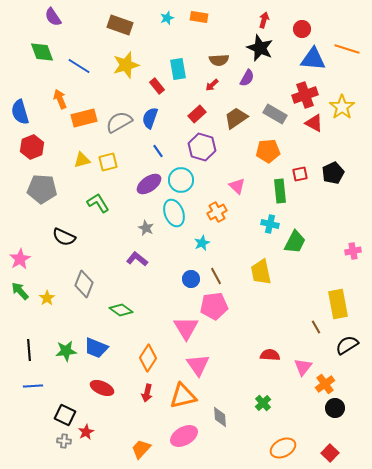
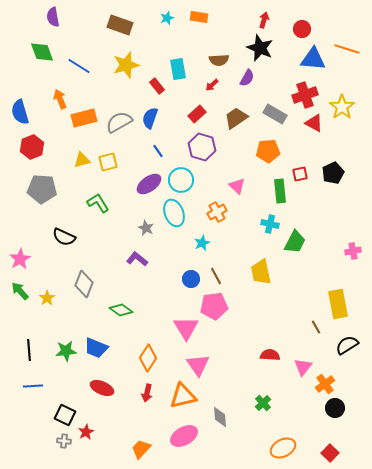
purple semicircle at (53, 17): rotated 24 degrees clockwise
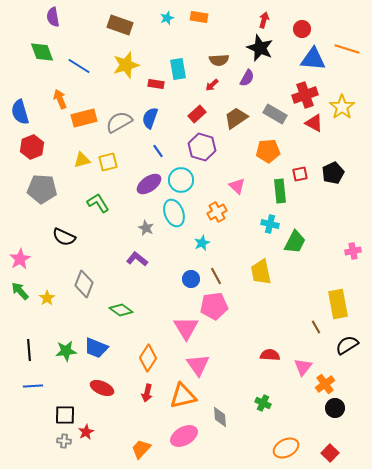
red rectangle at (157, 86): moved 1 px left, 2 px up; rotated 42 degrees counterclockwise
green cross at (263, 403): rotated 21 degrees counterclockwise
black square at (65, 415): rotated 25 degrees counterclockwise
orange ellipse at (283, 448): moved 3 px right
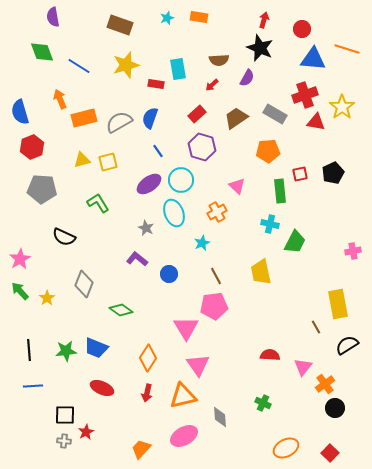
red triangle at (314, 123): moved 2 px right, 1 px up; rotated 18 degrees counterclockwise
blue circle at (191, 279): moved 22 px left, 5 px up
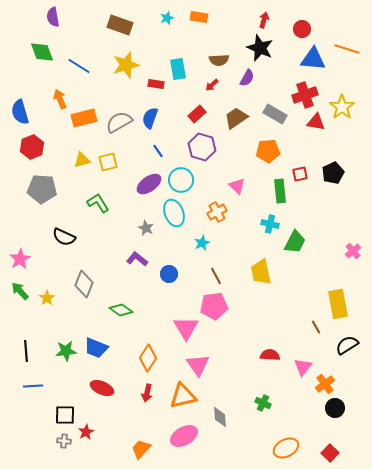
pink cross at (353, 251): rotated 28 degrees counterclockwise
black line at (29, 350): moved 3 px left, 1 px down
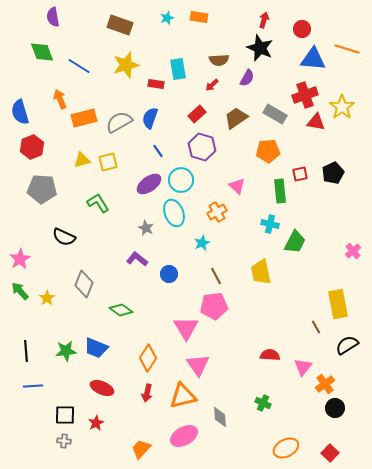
red star at (86, 432): moved 10 px right, 9 px up
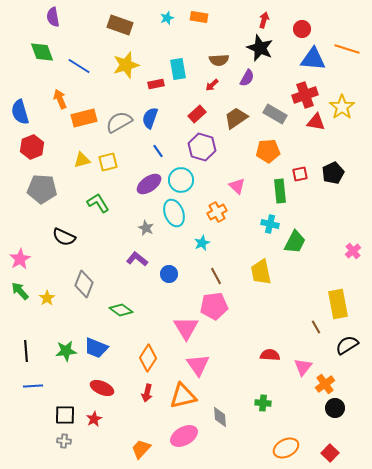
red rectangle at (156, 84): rotated 21 degrees counterclockwise
green cross at (263, 403): rotated 21 degrees counterclockwise
red star at (96, 423): moved 2 px left, 4 px up
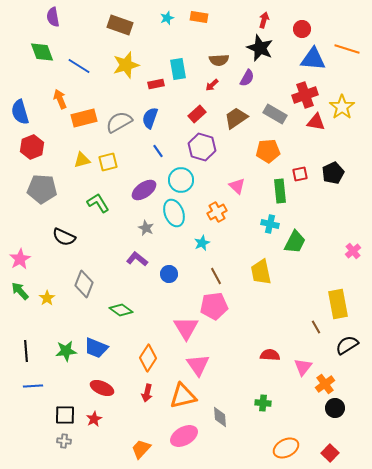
purple ellipse at (149, 184): moved 5 px left, 6 px down
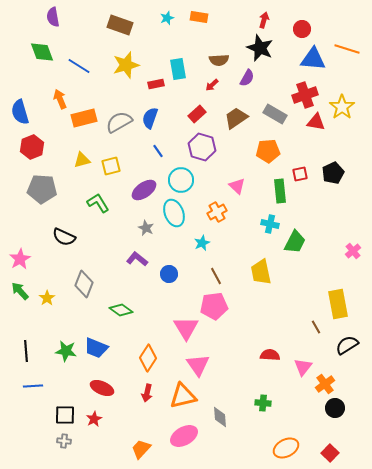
yellow square at (108, 162): moved 3 px right, 4 px down
green star at (66, 351): rotated 15 degrees clockwise
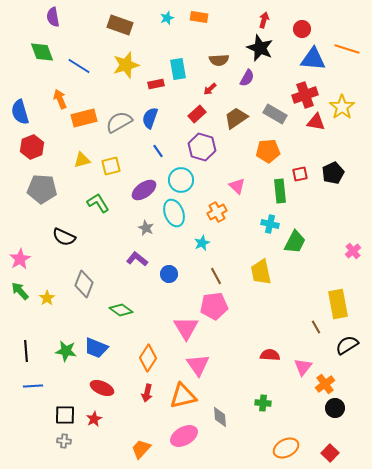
red arrow at (212, 85): moved 2 px left, 4 px down
